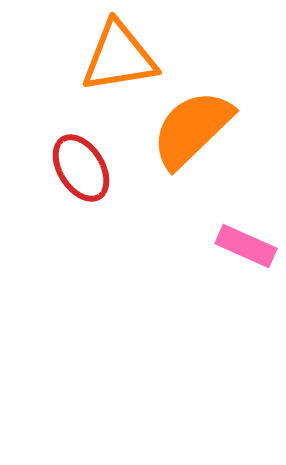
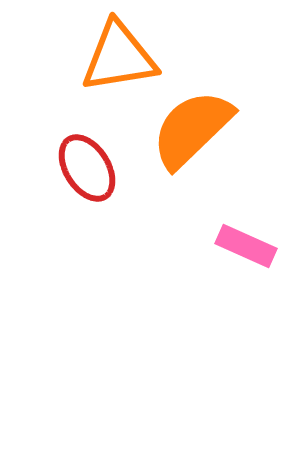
red ellipse: moved 6 px right
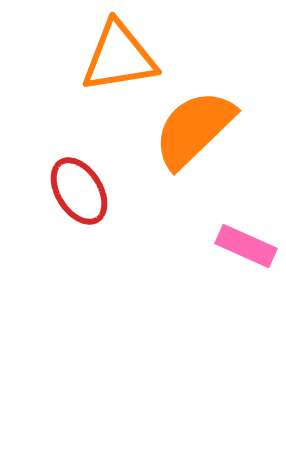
orange semicircle: moved 2 px right
red ellipse: moved 8 px left, 23 px down
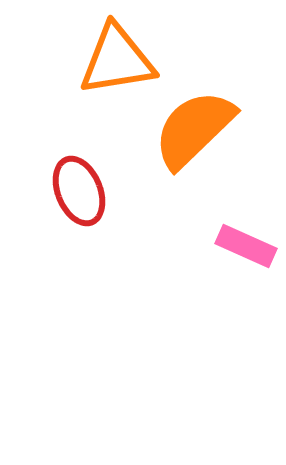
orange triangle: moved 2 px left, 3 px down
red ellipse: rotated 10 degrees clockwise
